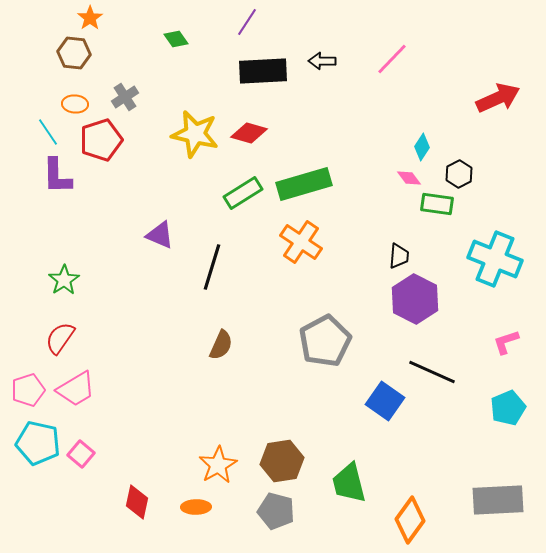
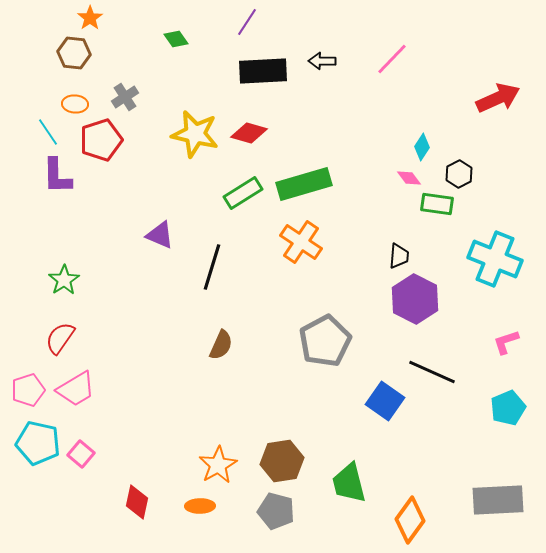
orange ellipse at (196, 507): moved 4 px right, 1 px up
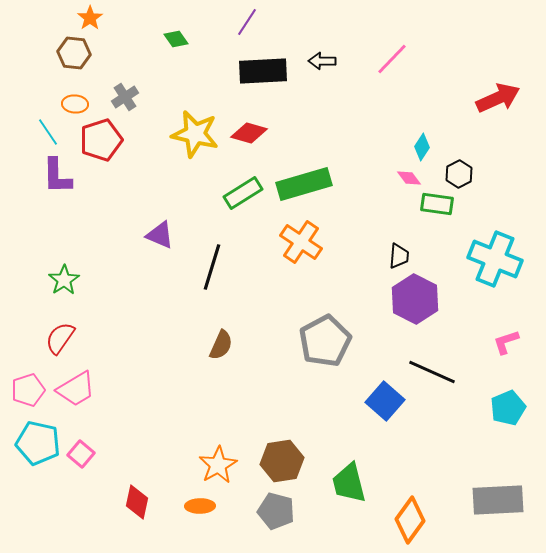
blue square at (385, 401): rotated 6 degrees clockwise
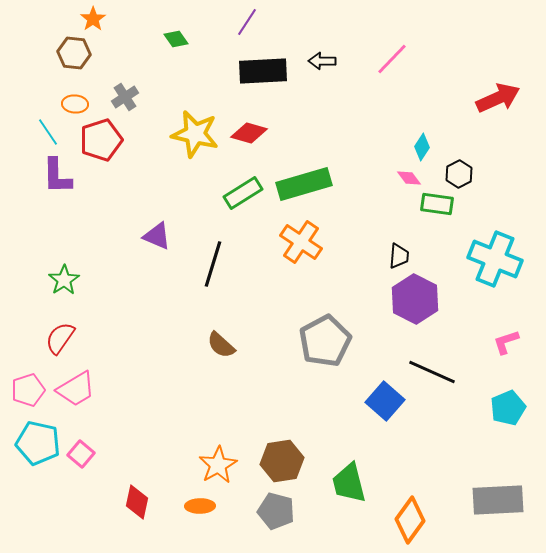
orange star at (90, 18): moved 3 px right, 1 px down
purple triangle at (160, 235): moved 3 px left, 1 px down
black line at (212, 267): moved 1 px right, 3 px up
brown semicircle at (221, 345): rotated 108 degrees clockwise
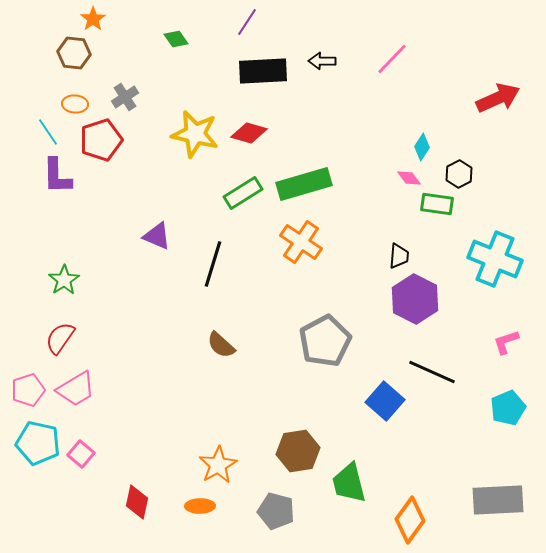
brown hexagon at (282, 461): moved 16 px right, 10 px up
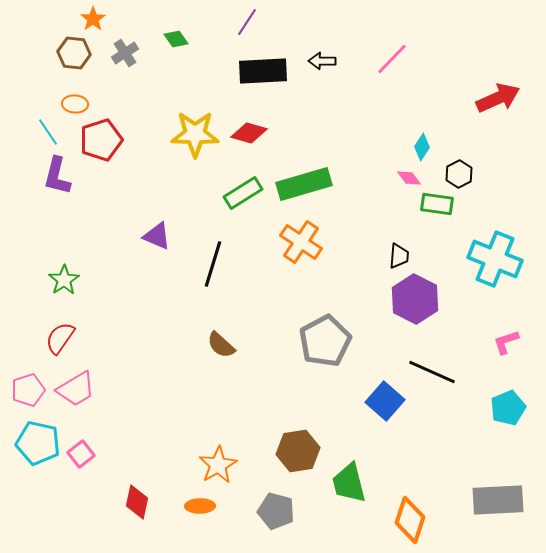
gray cross at (125, 97): moved 44 px up
yellow star at (195, 134): rotated 12 degrees counterclockwise
purple L-shape at (57, 176): rotated 15 degrees clockwise
pink square at (81, 454): rotated 12 degrees clockwise
orange diamond at (410, 520): rotated 18 degrees counterclockwise
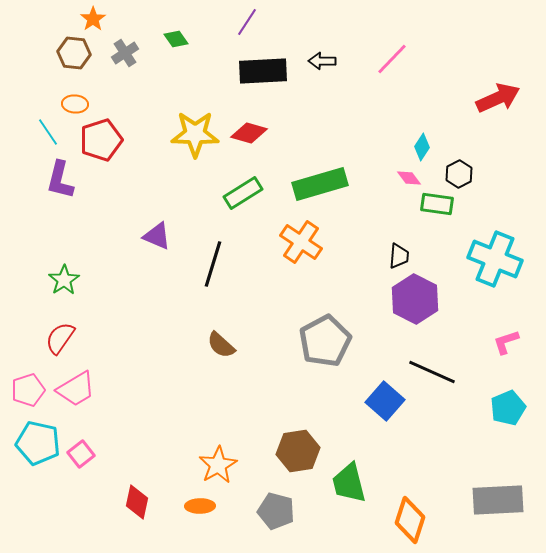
purple L-shape at (57, 176): moved 3 px right, 4 px down
green rectangle at (304, 184): moved 16 px right
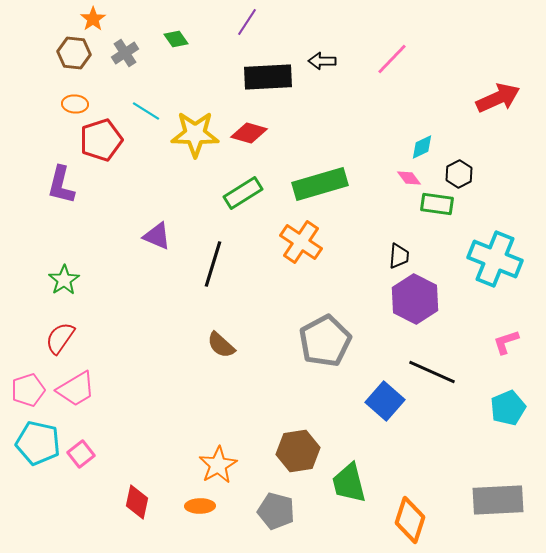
black rectangle at (263, 71): moved 5 px right, 6 px down
cyan line at (48, 132): moved 98 px right, 21 px up; rotated 24 degrees counterclockwise
cyan diamond at (422, 147): rotated 32 degrees clockwise
purple L-shape at (60, 180): moved 1 px right, 5 px down
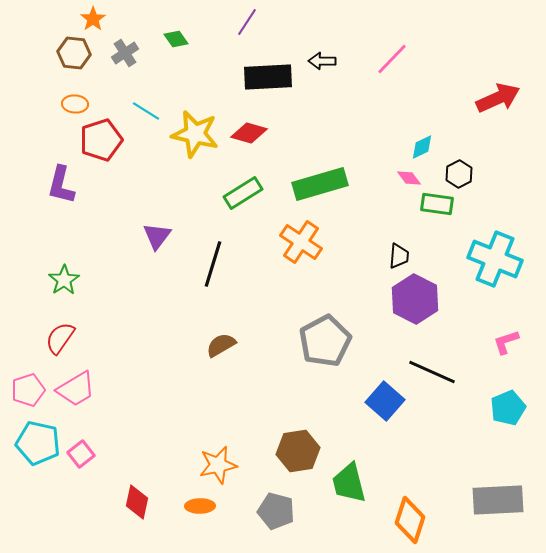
yellow star at (195, 134): rotated 12 degrees clockwise
purple triangle at (157, 236): rotated 44 degrees clockwise
brown semicircle at (221, 345): rotated 108 degrees clockwise
orange star at (218, 465): rotated 18 degrees clockwise
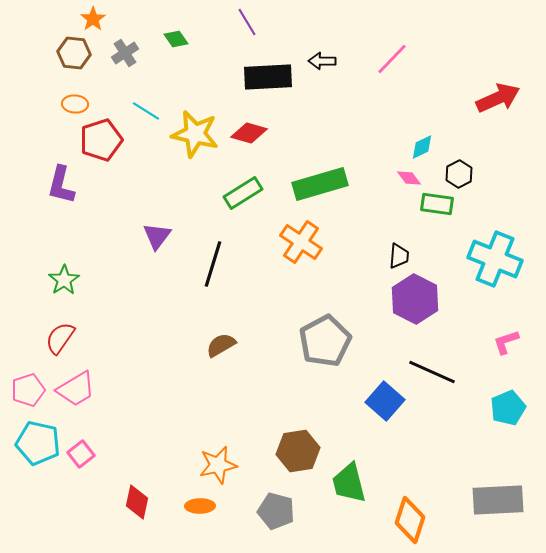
purple line at (247, 22): rotated 64 degrees counterclockwise
